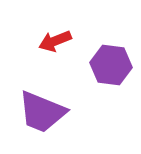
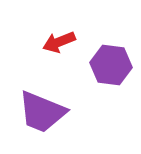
red arrow: moved 4 px right, 1 px down
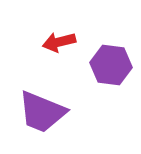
red arrow: rotated 8 degrees clockwise
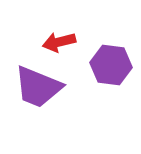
purple trapezoid: moved 4 px left, 25 px up
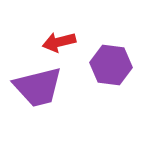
purple trapezoid: rotated 36 degrees counterclockwise
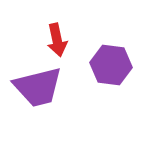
red arrow: moved 2 px left, 2 px up; rotated 88 degrees counterclockwise
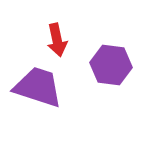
purple trapezoid: rotated 148 degrees counterclockwise
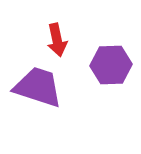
purple hexagon: rotated 9 degrees counterclockwise
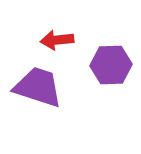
red arrow: rotated 96 degrees clockwise
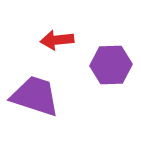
purple trapezoid: moved 3 px left, 9 px down
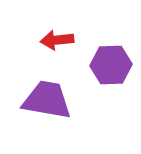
purple trapezoid: moved 12 px right, 4 px down; rotated 8 degrees counterclockwise
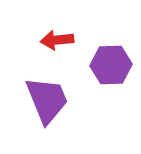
purple trapezoid: rotated 58 degrees clockwise
